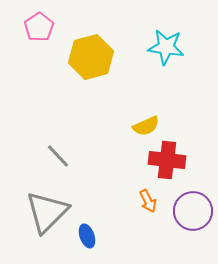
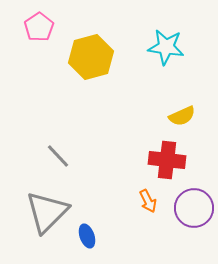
yellow semicircle: moved 36 px right, 10 px up
purple circle: moved 1 px right, 3 px up
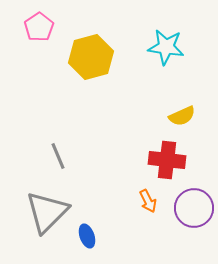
gray line: rotated 20 degrees clockwise
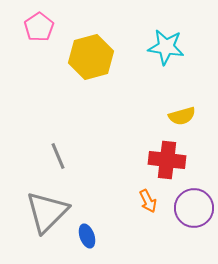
yellow semicircle: rotated 8 degrees clockwise
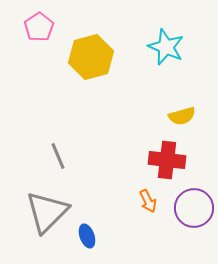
cyan star: rotated 15 degrees clockwise
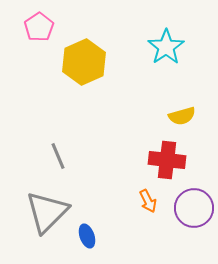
cyan star: rotated 15 degrees clockwise
yellow hexagon: moved 7 px left, 5 px down; rotated 9 degrees counterclockwise
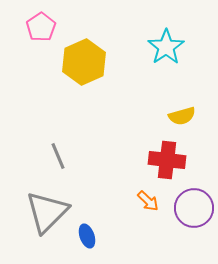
pink pentagon: moved 2 px right
orange arrow: rotated 20 degrees counterclockwise
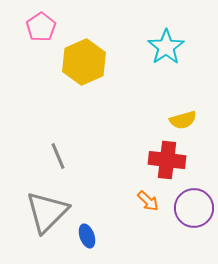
yellow semicircle: moved 1 px right, 4 px down
